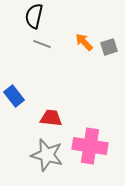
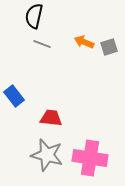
orange arrow: rotated 24 degrees counterclockwise
pink cross: moved 12 px down
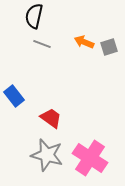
red trapezoid: rotated 30 degrees clockwise
pink cross: rotated 24 degrees clockwise
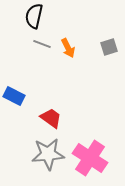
orange arrow: moved 16 px left, 6 px down; rotated 138 degrees counterclockwise
blue rectangle: rotated 25 degrees counterclockwise
gray star: moved 1 px right, 1 px up; rotated 20 degrees counterclockwise
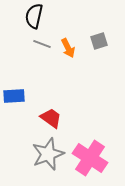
gray square: moved 10 px left, 6 px up
blue rectangle: rotated 30 degrees counterclockwise
gray star: rotated 16 degrees counterclockwise
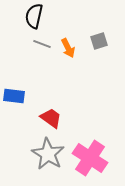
blue rectangle: rotated 10 degrees clockwise
gray star: rotated 20 degrees counterclockwise
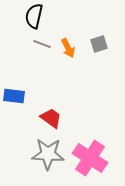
gray square: moved 3 px down
gray star: rotated 28 degrees counterclockwise
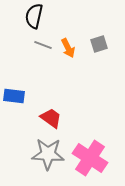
gray line: moved 1 px right, 1 px down
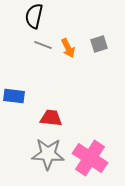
red trapezoid: rotated 30 degrees counterclockwise
